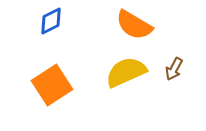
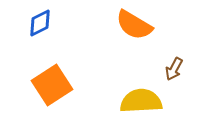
blue diamond: moved 11 px left, 2 px down
yellow semicircle: moved 15 px right, 29 px down; rotated 21 degrees clockwise
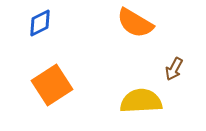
orange semicircle: moved 1 px right, 2 px up
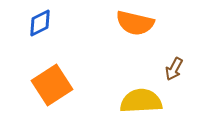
orange semicircle: rotated 18 degrees counterclockwise
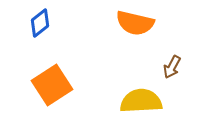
blue diamond: rotated 12 degrees counterclockwise
brown arrow: moved 2 px left, 2 px up
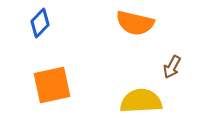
blue diamond: rotated 8 degrees counterclockwise
orange square: rotated 21 degrees clockwise
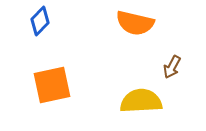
blue diamond: moved 2 px up
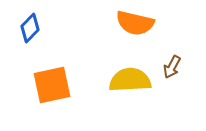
blue diamond: moved 10 px left, 7 px down
yellow semicircle: moved 11 px left, 21 px up
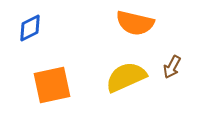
blue diamond: rotated 20 degrees clockwise
yellow semicircle: moved 4 px left, 3 px up; rotated 21 degrees counterclockwise
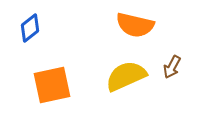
orange semicircle: moved 2 px down
blue diamond: rotated 12 degrees counterclockwise
yellow semicircle: moved 1 px up
